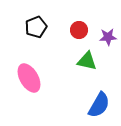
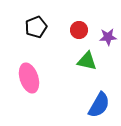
pink ellipse: rotated 12 degrees clockwise
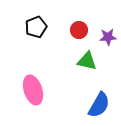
pink ellipse: moved 4 px right, 12 px down
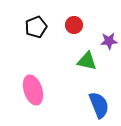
red circle: moved 5 px left, 5 px up
purple star: moved 1 px right, 4 px down
blue semicircle: rotated 52 degrees counterclockwise
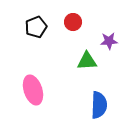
red circle: moved 1 px left, 3 px up
green triangle: rotated 15 degrees counterclockwise
blue semicircle: rotated 24 degrees clockwise
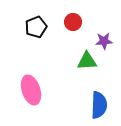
purple star: moved 5 px left
pink ellipse: moved 2 px left
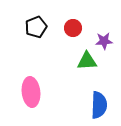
red circle: moved 6 px down
pink ellipse: moved 2 px down; rotated 12 degrees clockwise
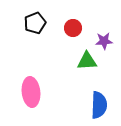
black pentagon: moved 1 px left, 4 px up
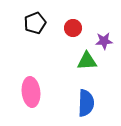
blue semicircle: moved 13 px left, 2 px up
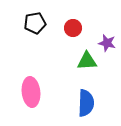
black pentagon: rotated 10 degrees clockwise
purple star: moved 3 px right, 2 px down; rotated 18 degrees clockwise
